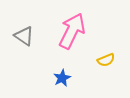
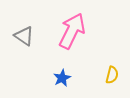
yellow semicircle: moved 6 px right, 15 px down; rotated 54 degrees counterclockwise
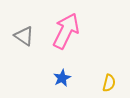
pink arrow: moved 6 px left
yellow semicircle: moved 3 px left, 8 px down
